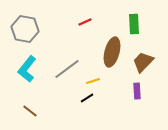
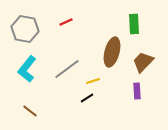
red line: moved 19 px left
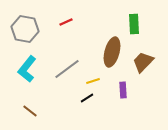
purple rectangle: moved 14 px left, 1 px up
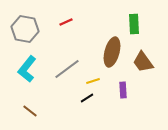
brown trapezoid: rotated 80 degrees counterclockwise
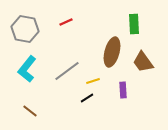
gray line: moved 2 px down
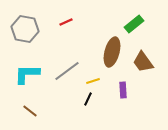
green rectangle: rotated 54 degrees clockwise
cyan L-shape: moved 5 px down; rotated 52 degrees clockwise
black line: moved 1 px right, 1 px down; rotated 32 degrees counterclockwise
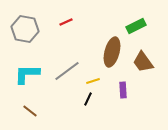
green rectangle: moved 2 px right, 2 px down; rotated 12 degrees clockwise
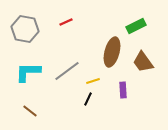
cyan L-shape: moved 1 px right, 2 px up
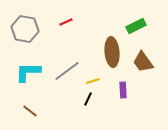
brown ellipse: rotated 20 degrees counterclockwise
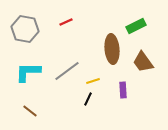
brown ellipse: moved 3 px up
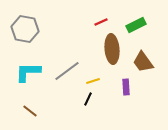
red line: moved 35 px right
green rectangle: moved 1 px up
purple rectangle: moved 3 px right, 3 px up
